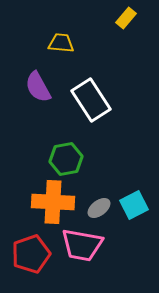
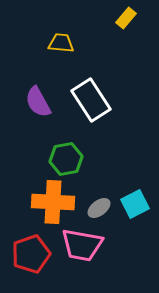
purple semicircle: moved 15 px down
cyan square: moved 1 px right, 1 px up
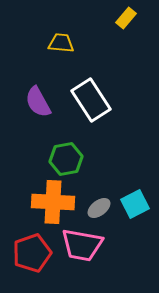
red pentagon: moved 1 px right, 1 px up
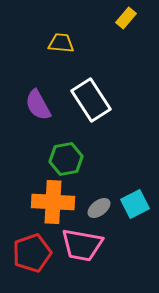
purple semicircle: moved 3 px down
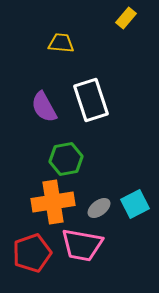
white rectangle: rotated 15 degrees clockwise
purple semicircle: moved 6 px right, 2 px down
orange cross: rotated 12 degrees counterclockwise
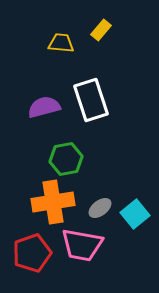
yellow rectangle: moved 25 px left, 12 px down
purple semicircle: rotated 104 degrees clockwise
cyan square: moved 10 px down; rotated 12 degrees counterclockwise
gray ellipse: moved 1 px right
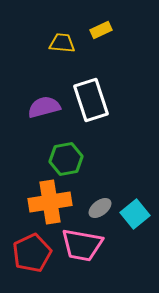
yellow rectangle: rotated 25 degrees clockwise
yellow trapezoid: moved 1 px right
orange cross: moved 3 px left
red pentagon: rotated 6 degrees counterclockwise
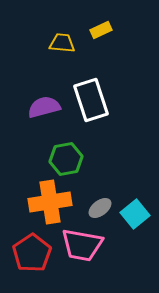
red pentagon: rotated 9 degrees counterclockwise
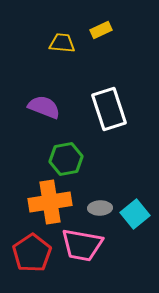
white rectangle: moved 18 px right, 9 px down
purple semicircle: rotated 36 degrees clockwise
gray ellipse: rotated 35 degrees clockwise
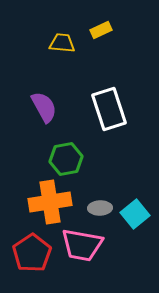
purple semicircle: rotated 40 degrees clockwise
